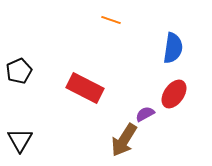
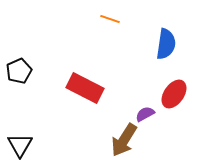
orange line: moved 1 px left, 1 px up
blue semicircle: moved 7 px left, 4 px up
black triangle: moved 5 px down
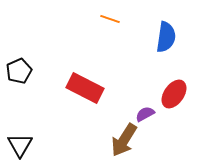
blue semicircle: moved 7 px up
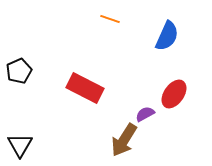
blue semicircle: moved 1 px right, 1 px up; rotated 16 degrees clockwise
